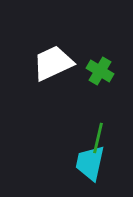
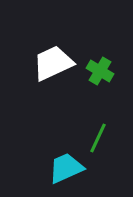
green line: rotated 12 degrees clockwise
cyan trapezoid: moved 24 px left, 5 px down; rotated 54 degrees clockwise
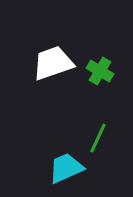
white trapezoid: rotated 6 degrees clockwise
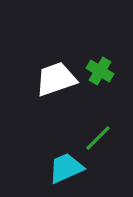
white trapezoid: moved 3 px right, 16 px down
green line: rotated 20 degrees clockwise
